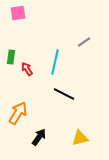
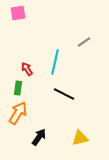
green rectangle: moved 7 px right, 31 px down
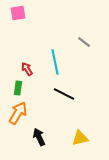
gray line: rotated 72 degrees clockwise
cyan line: rotated 25 degrees counterclockwise
black arrow: rotated 60 degrees counterclockwise
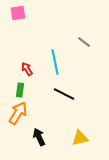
green rectangle: moved 2 px right, 2 px down
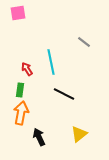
cyan line: moved 4 px left
orange arrow: moved 3 px right; rotated 20 degrees counterclockwise
yellow triangle: moved 1 px left, 4 px up; rotated 24 degrees counterclockwise
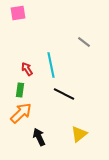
cyan line: moved 3 px down
orange arrow: rotated 35 degrees clockwise
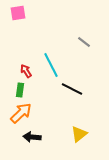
cyan line: rotated 15 degrees counterclockwise
red arrow: moved 1 px left, 2 px down
black line: moved 8 px right, 5 px up
black arrow: moved 7 px left; rotated 60 degrees counterclockwise
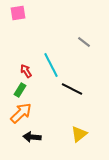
green rectangle: rotated 24 degrees clockwise
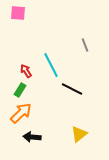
pink square: rotated 14 degrees clockwise
gray line: moved 1 px right, 3 px down; rotated 32 degrees clockwise
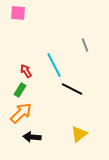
cyan line: moved 3 px right
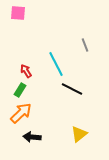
cyan line: moved 2 px right, 1 px up
